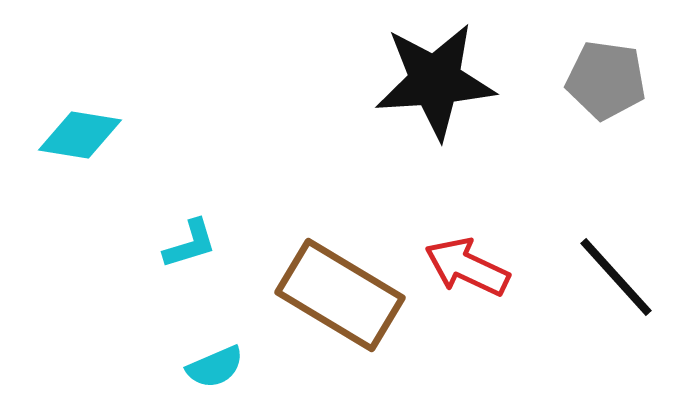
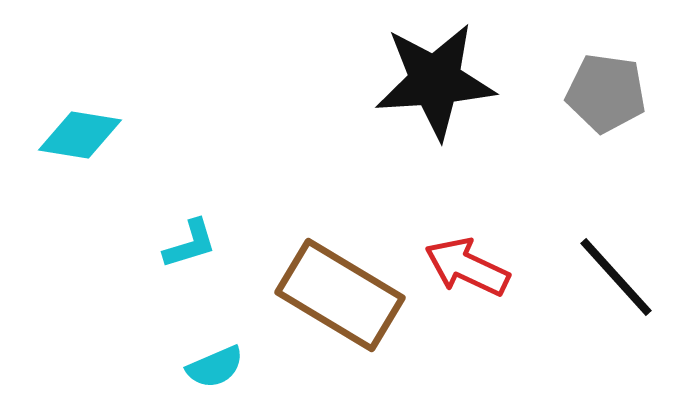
gray pentagon: moved 13 px down
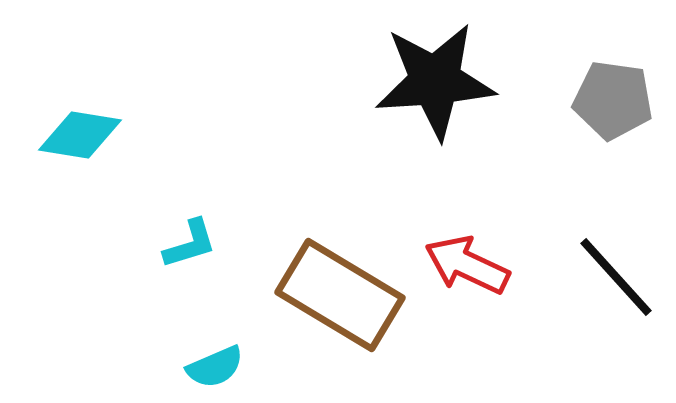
gray pentagon: moved 7 px right, 7 px down
red arrow: moved 2 px up
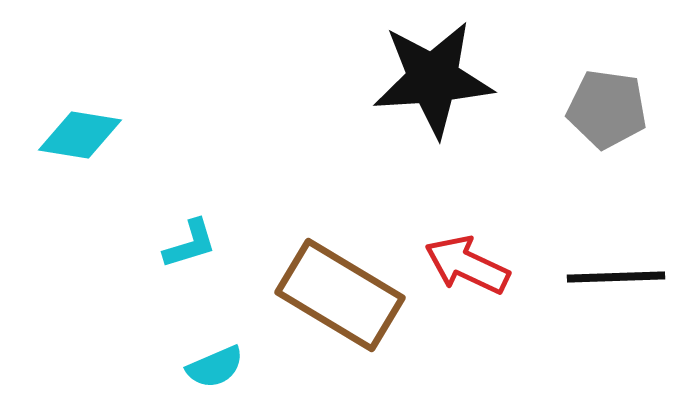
black star: moved 2 px left, 2 px up
gray pentagon: moved 6 px left, 9 px down
black line: rotated 50 degrees counterclockwise
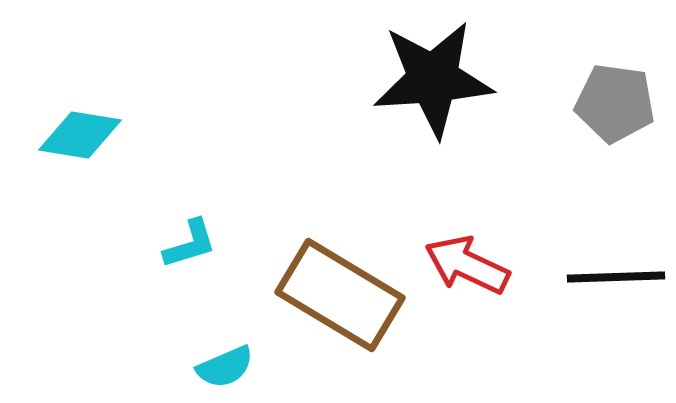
gray pentagon: moved 8 px right, 6 px up
cyan semicircle: moved 10 px right
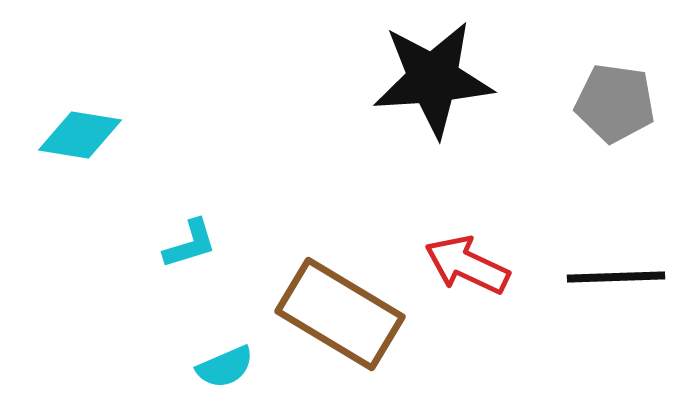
brown rectangle: moved 19 px down
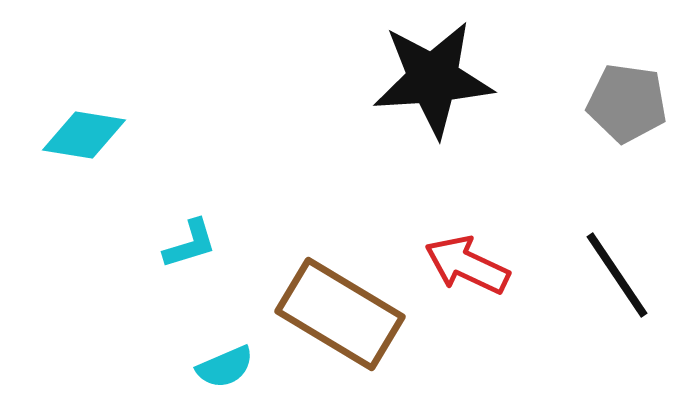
gray pentagon: moved 12 px right
cyan diamond: moved 4 px right
black line: moved 1 px right, 2 px up; rotated 58 degrees clockwise
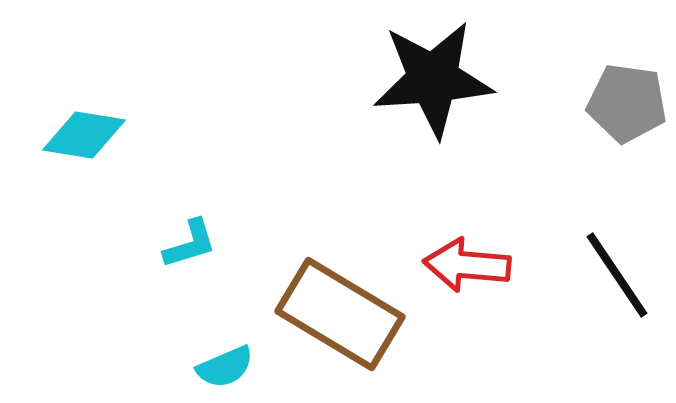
red arrow: rotated 20 degrees counterclockwise
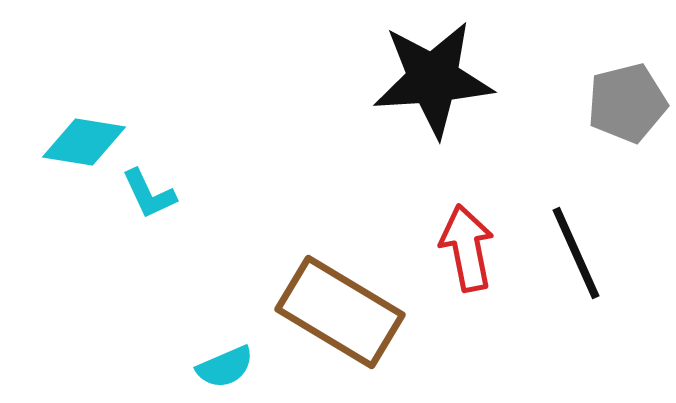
gray pentagon: rotated 22 degrees counterclockwise
cyan diamond: moved 7 px down
cyan L-shape: moved 41 px left, 50 px up; rotated 82 degrees clockwise
red arrow: moved 17 px up; rotated 74 degrees clockwise
black line: moved 41 px left, 22 px up; rotated 10 degrees clockwise
brown rectangle: moved 2 px up
